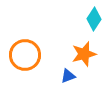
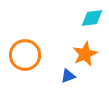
cyan diamond: moved 2 px left, 1 px up; rotated 50 degrees clockwise
orange star: moved 1 px right; rotated 10 degrees counterclockwise
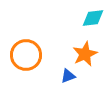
cyan diamond: moved 1 px right
orange circle: moved 1 px right
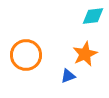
cyan diamond: moved 2 px up
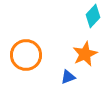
cyan diamond: rotated 40 degrees counterclockwise
blue triangle: moved 1 px down
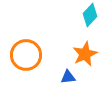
cyan diamond: moved 3 px left, 1 px up
blue triangle: rotated 14 degrees clockwise
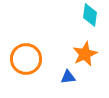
cyan diamond: rotated 35 degrees counterclockwise
orange circle: moved 4 px down
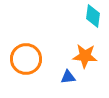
cyan diamond: moved 3 px right, 1 px down
orange star: moved 2 px down; rotated 30 degrees clockwise
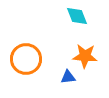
cyan diamond: moved 16 px left; rotated 30 degrees counterclockwise
